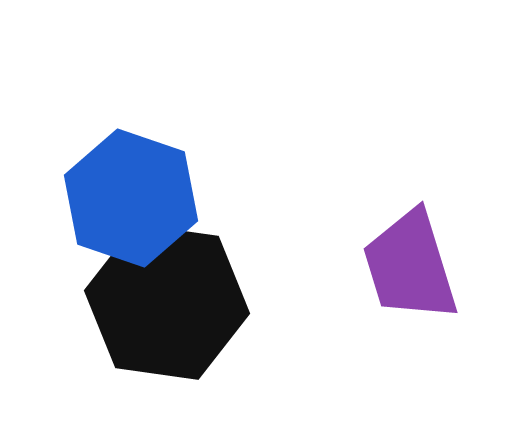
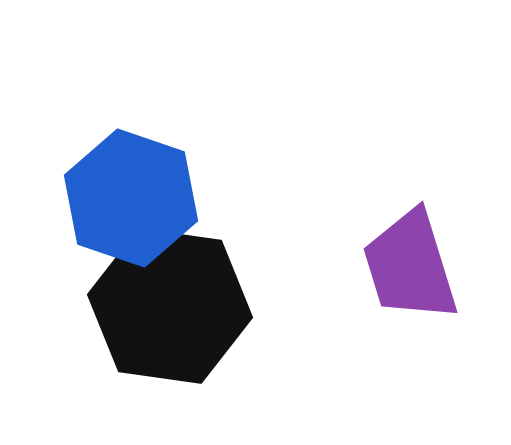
black hexagon: moved 3 px right, 4 px down
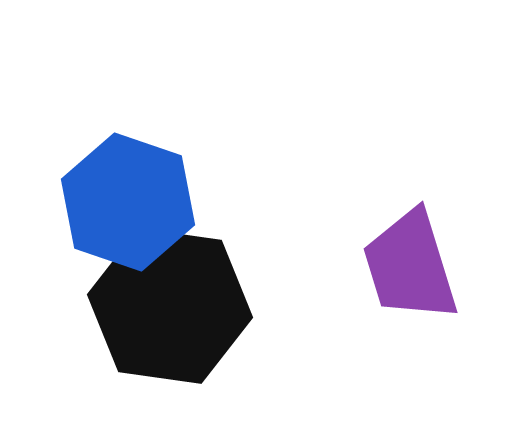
blue hexagon: moved 3 px left, 4 px down
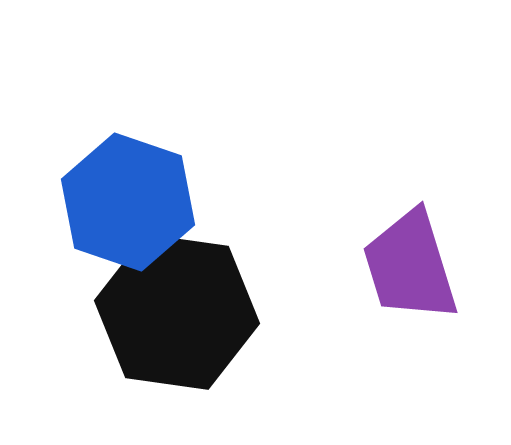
black hexagon: moved 7 px right, 6 px down
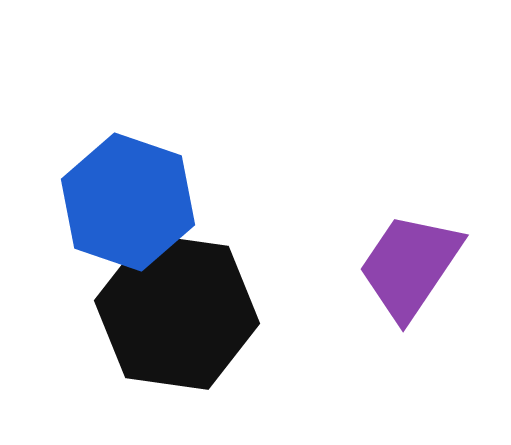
purple trapezoid: rotated 51 degrees clockwise
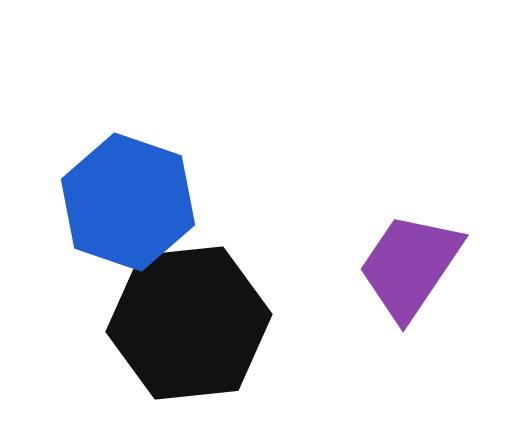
black hexagon: moved 12 px right, 11 px down; rotated 14 degrees counterclockwise
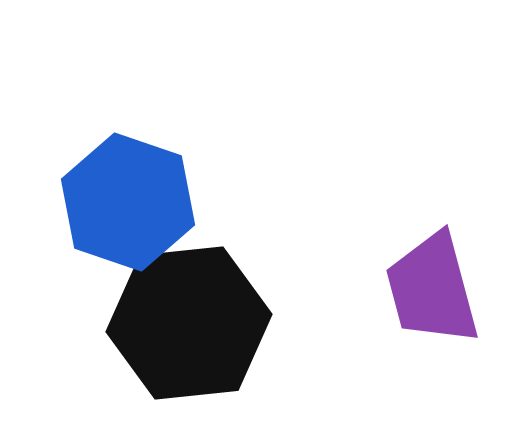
purple trapezoid: moved 22 px right, 23 px down; rotated 49 degrees counterclockwise
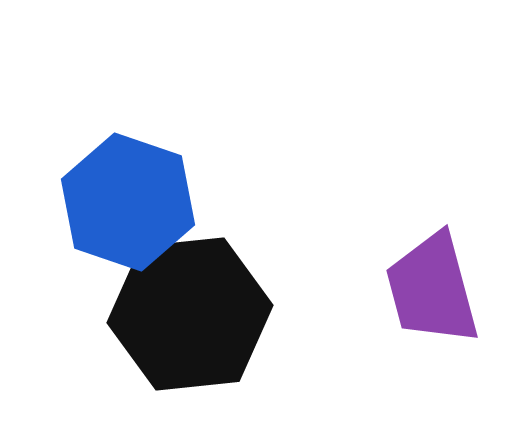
black hexagon: moved 1 px right, 9 px up
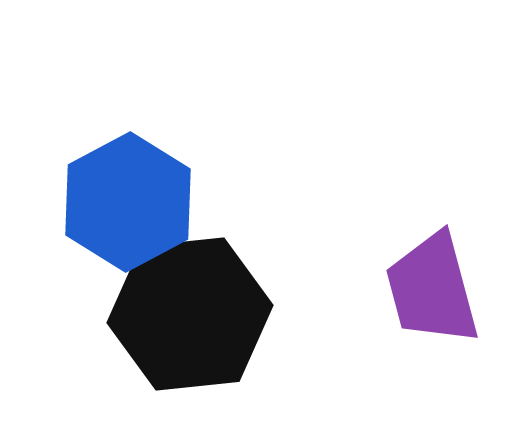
blue hexagon: rotated 13 degrees clockwise
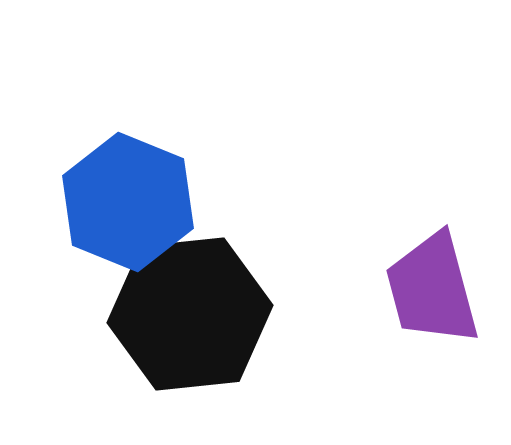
blue hexagon: rotated 10 degrees counterclockwise
